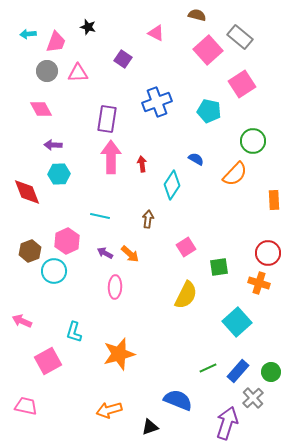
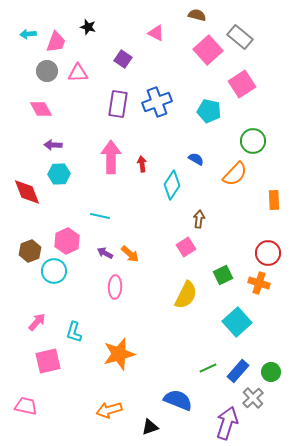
purple rectangle at (107, 119): moved 11 px right, 15 px up
brown arrow at (148, 219): moved 51 px right
green square at (219, 267): moved 4 px right, 8 px down; rotated 18 degrees counterclockwise
pink arrow at (22, 321): moved 15 px right, 1 px down; rotated 108 degrees clockwise
pink square at (48, 361): rotated 16 degrees clockwise
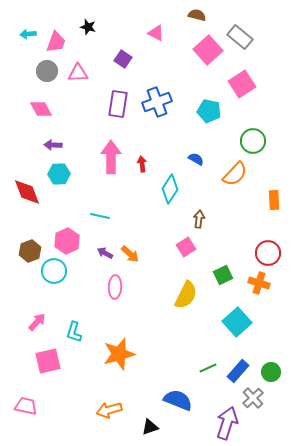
cyan diamond at (172, 185): moved 2 px left, 4 px down
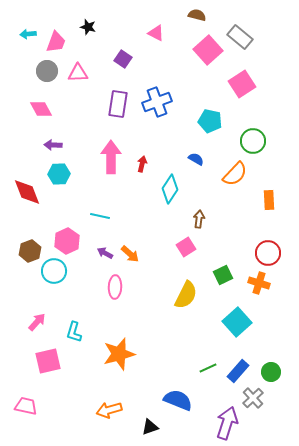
cyan pentagon at (209, 111): moved 1 px right, 10 px down
red arrow at (142, 164): rotated 21 degrees clockwise
orange rectangle at (274, 200): moved 5 px left
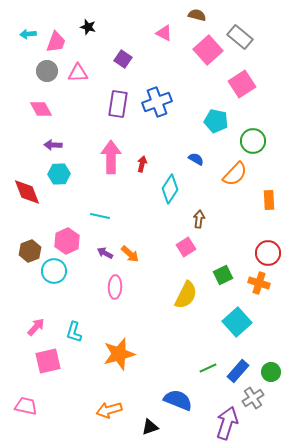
pink triangle at (156, 33): moved 8 px right
cyan pentagon at (210, 121): moved 6 px right
pink arrow at (37, 322): moved 1 px left, 5 px down
gray cross at (253, 398): rotated 10 degrees clockwise
